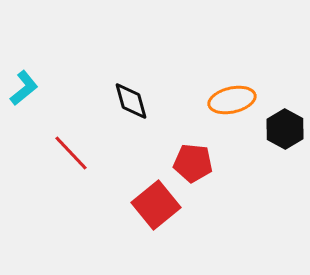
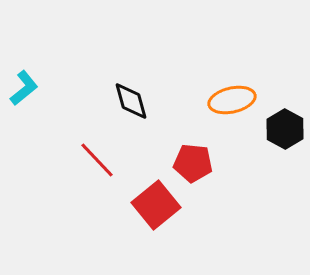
red line: moved 26 px right, 7 px down
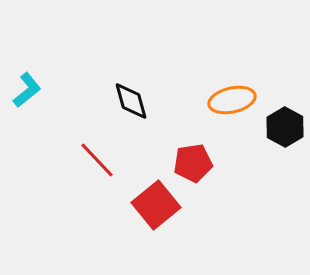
cyan L-shape: moved 3 px right, 2 px down
black hexagon: moved 2 px up
red pentagon: rotated 15 degrees counterclockwise
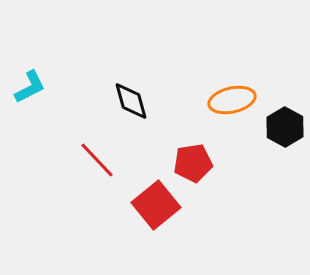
cyan L-shape: moved 3 px right, 3 px up; rotated 12 degrees clockwise
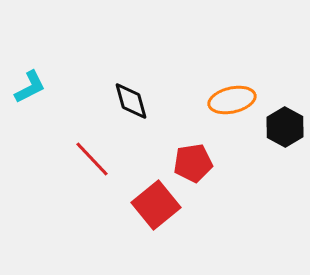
red line: moved 5 px left, 1 px up
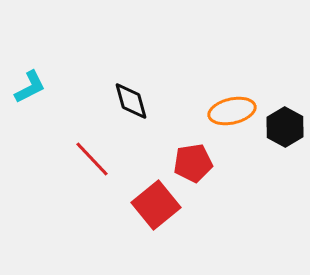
orange ellipse: moved 11 px down
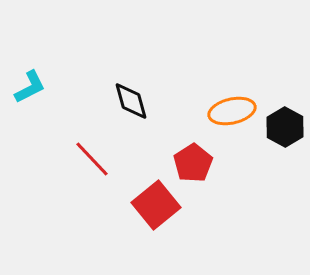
red pentagon: rotated 24 degrees counterclockwise
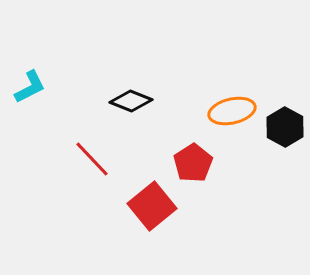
black diamond: rotated 54 degrees counterclockwise
red square: moved 4 px left, 1 px down
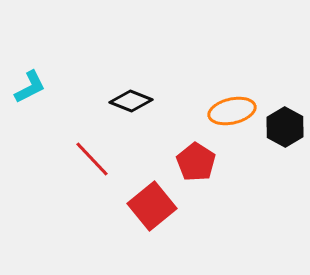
red pentagon: moved 3 px right, 1 px up; rotated 6 degrees counterclockwise
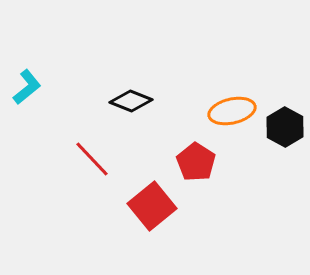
cyan L-shape: moved 3 px left; rotated 12 degrees counterclockwise
